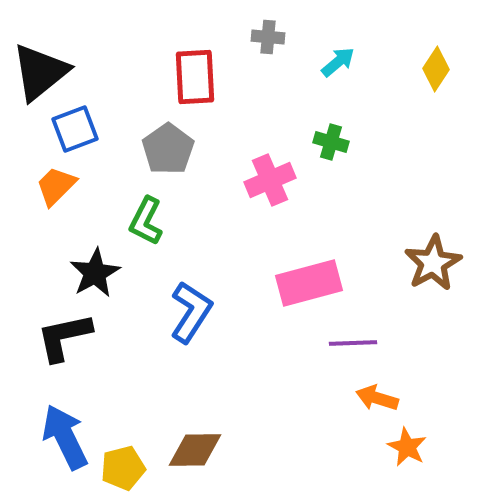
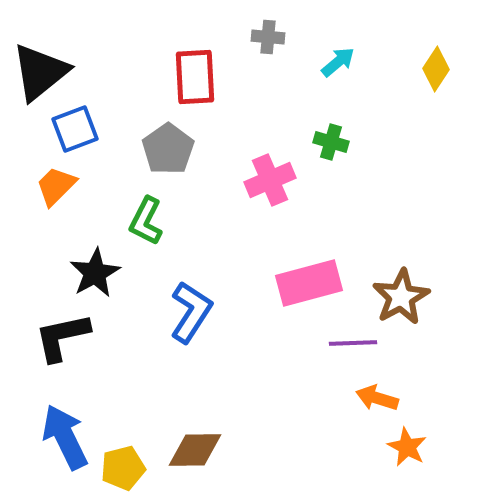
brown star: moved 32 px left, 34 px down
black L-shape: moved 2 px left
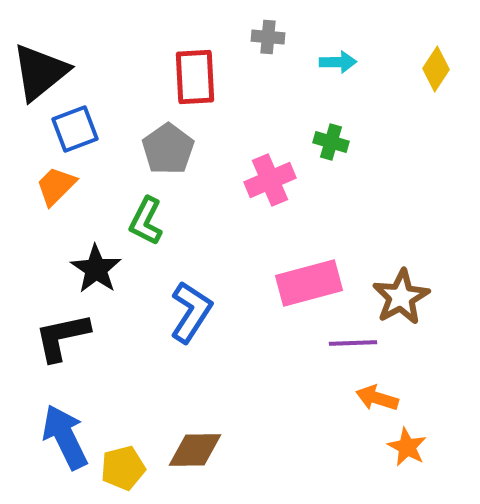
cyan arrow: rotated 39 degrees clockwise
black star: moved 1 px right, 4 px up; rotated 9 degrees counterclockwise
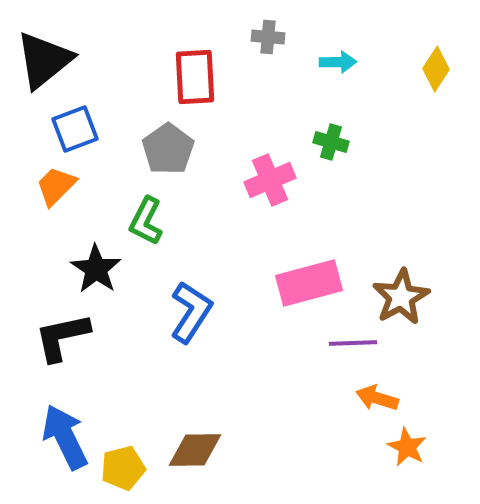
black triangle: moved 4 px right, 12 px up
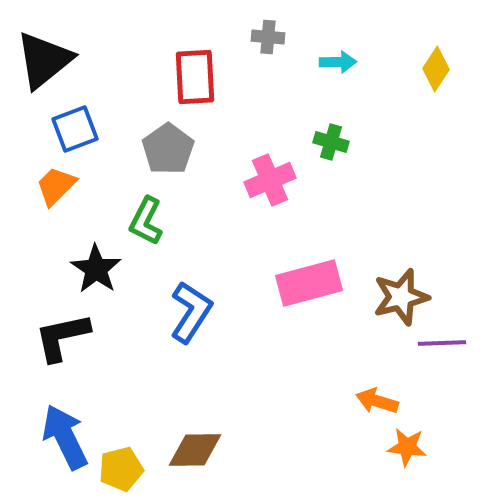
brown star: rotated 14 degrees clockwise
purple line: moved 89 px right
orange arrow: moved 3 px down
orange star: rotated 21 degrees counterclockwise
yellow pentagon: moved 2 px left, 1 px down
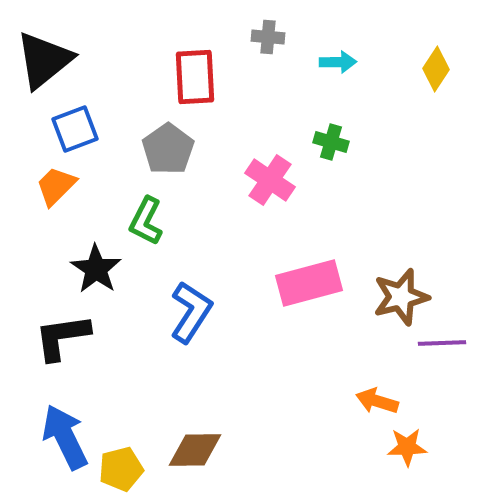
pink cross: rotated 33 degrees counterclockwise
black L-shape: rotated 4 degrees clockwise
orange star: rotated 9 degrees counterclockwise
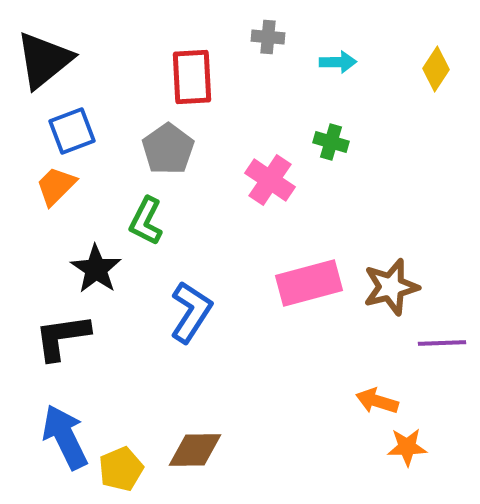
red rectangle: moved 3 px left
blue square: moved 3 px left, 2 px down
brown star: moved 10 px left, 10 px up
yellow pentagon: rotated 9 degrees counterclockwise
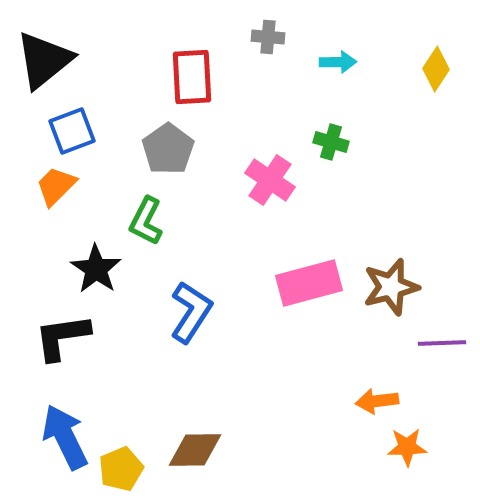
orange arrow: rotated 24 degrees counterclockwise
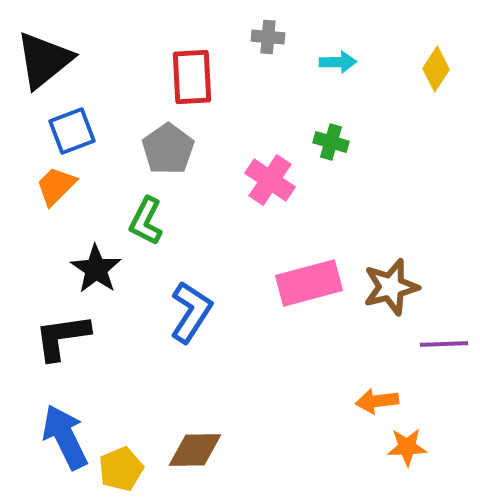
purple line: moved 2 px right, 1 px down
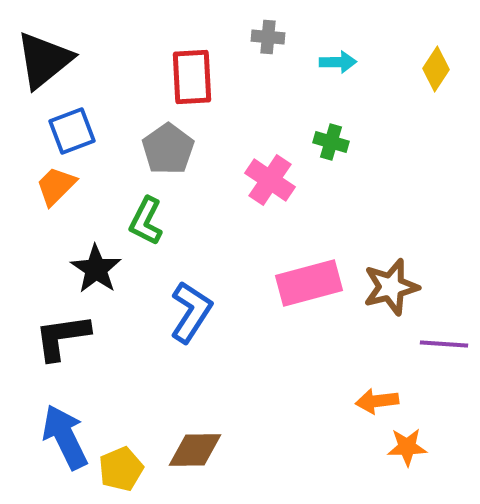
purple line: rotated 6 degrees clockwise
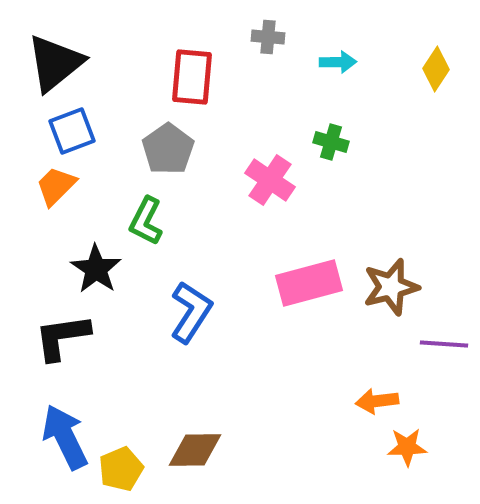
black triangle: moved 11 px right, 3 px down
red rectangle: rotated 8 degrees clockwise
